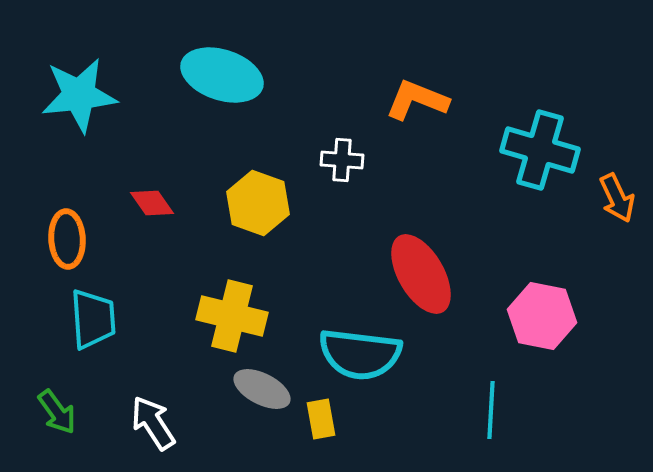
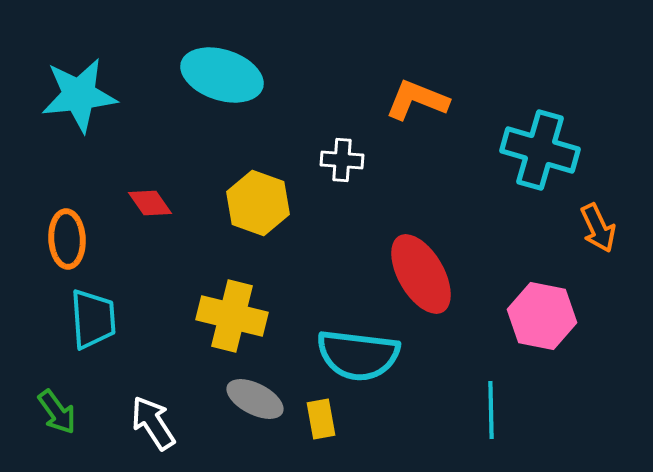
orange arrow: moved 19 px left, 30 px down
red diamond: moved 2 px left
cyan semicircle: moved 2 px left, 1 px down
gray ellipse: moved 7 px left, 10 px down
cyan line: rotated 4 degrees counterclockwise
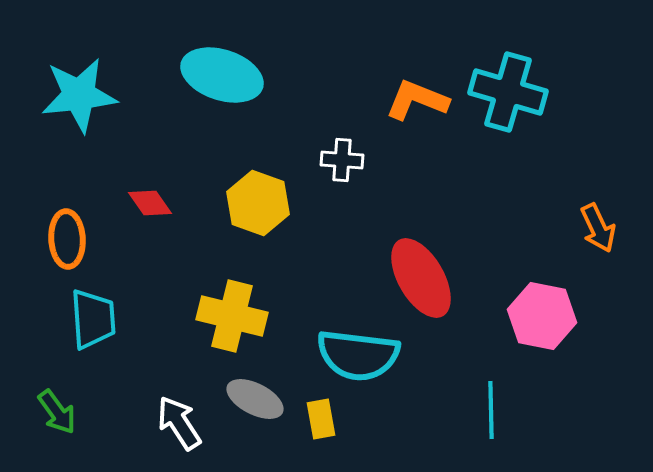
cyan cross: moved 32 px left, 58 px up
red ellipse: moved 4 px down
white arrow: moved 26 px right
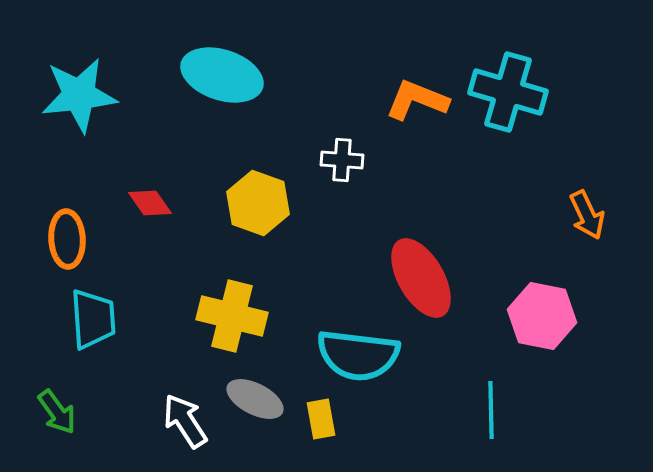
orange arrow: moved 11 px left, 13 px up
white arrow: moved 6 px right, 2 px up
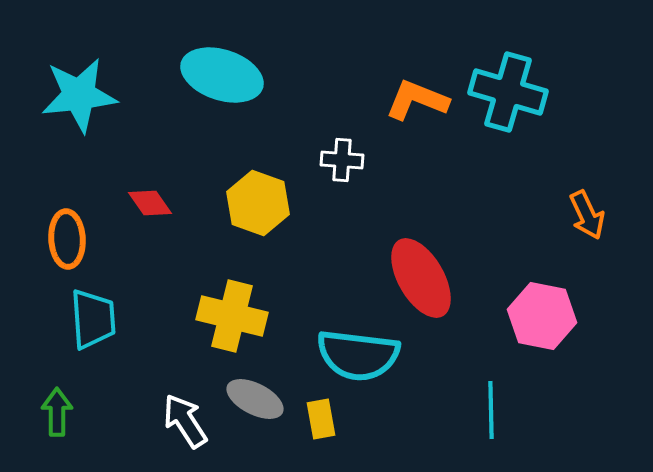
green arrow: rotated 144 degrees counterclockwise
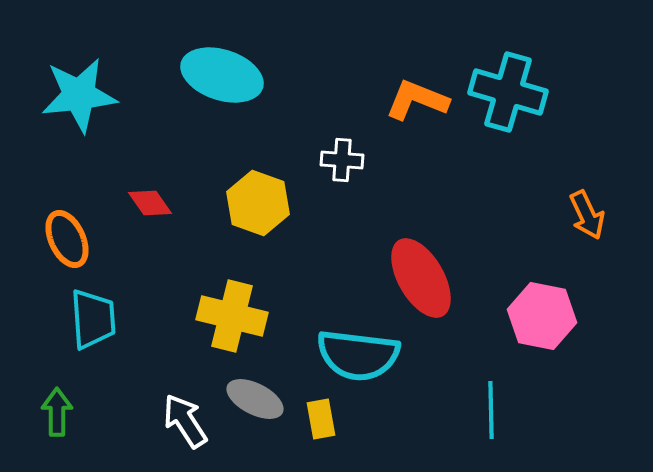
orange ellipse: rotated 22 degrees counterclockwise
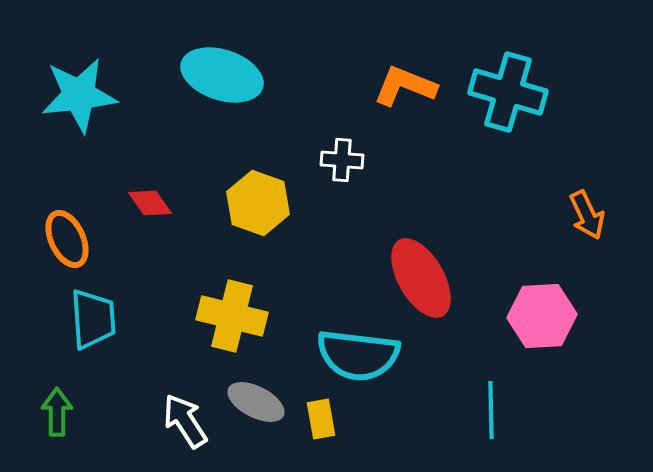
orange L-shape: moved 12 px left, 14 px up
pink hexagon: rotated 14 degrees counterclockwise
gray ellipse: moved 1 px right, 3 px down
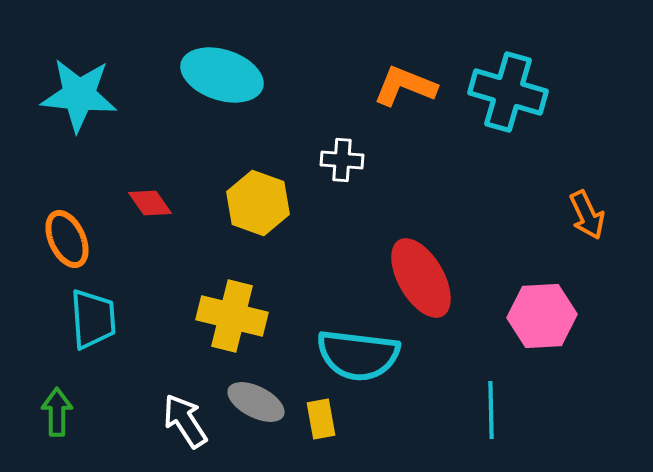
cyan star: rotated 12 degrees clockwise
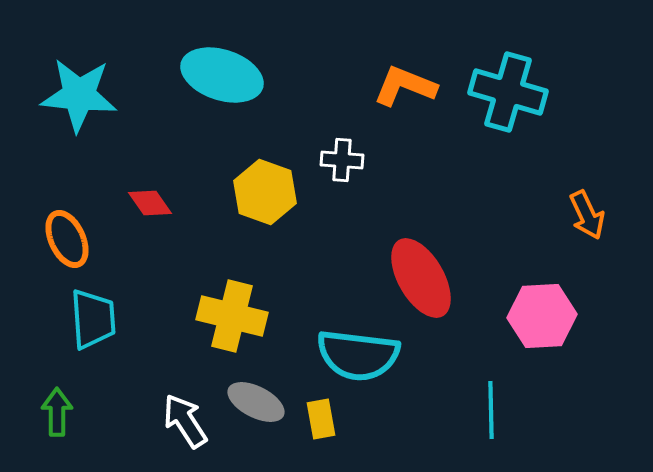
yellow hexagon: moved 7 px right, 11 px up
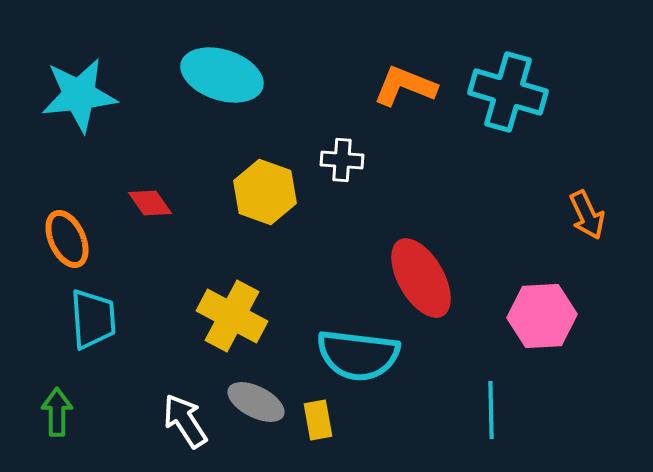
cyan star: rotated 12 degrees counterclockwise
yellow cross: rotated 14 degrees clockwise
yellow rectangle: moved 3 px left, 1 px down
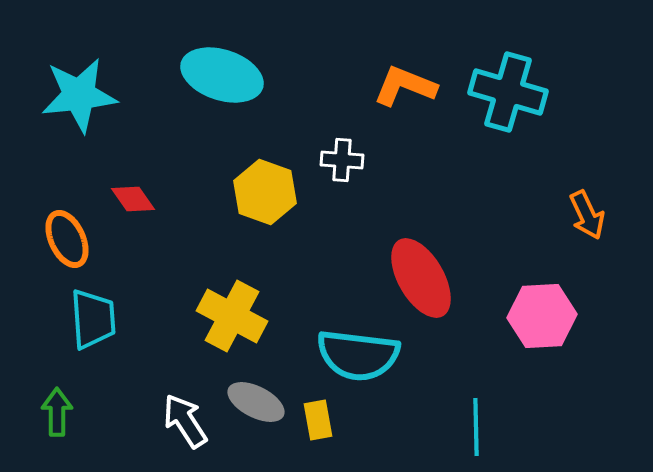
red diamond: moved 17 px left, 4 px up
cyan line: moved 15 px left, 17 px down
